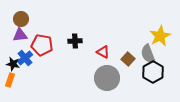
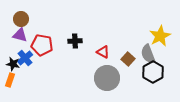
purple triangle: rotated 21 degrees clockwise
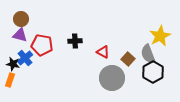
gray circle: moved 5 px right
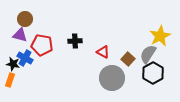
brown circle: moved 4 px right
gray semicircle: rotated 54 degrees clockwise
blue cross: rotated 21 degrees counterclockwise
black hexagon: moved 1 px down
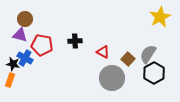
yellow star: moved 19 px up
black hexagon: moved 1 px right
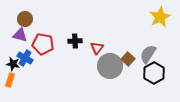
red pentagon: moved 1 px right, 1 px up
red triangle: moved 6 px left, 4 px up; rotated 40 degrees clockwise
gray circle: moved 2 px left, 12 px up
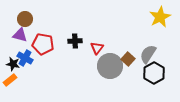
orange rectangle: rotated 32 degrees clockwise
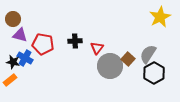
brown circle: moved 12 px left
black star: moved 2 px up
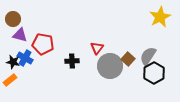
black cross: moved 3 px left, 20 px down
gray semicircle: moved 2 px down
